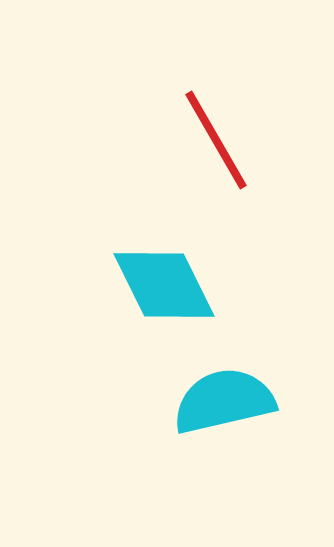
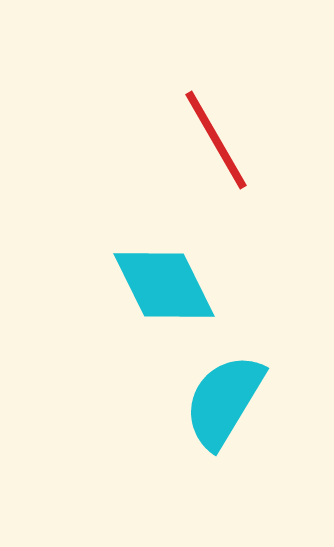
cyan semicircle: rotated 46 degrees counterclockwise
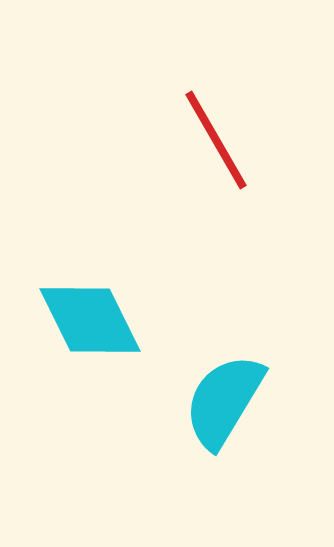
cyan diamond: moved 74 px left, 35 px down
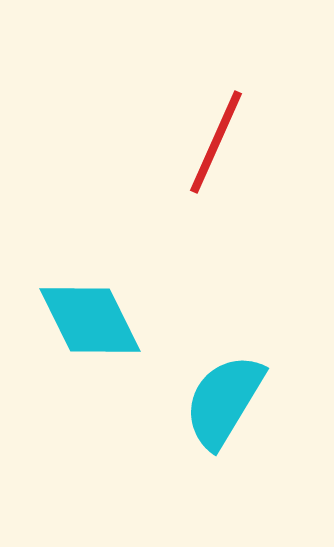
red line: moved 2 px down; rotated 54 degrees clockwise
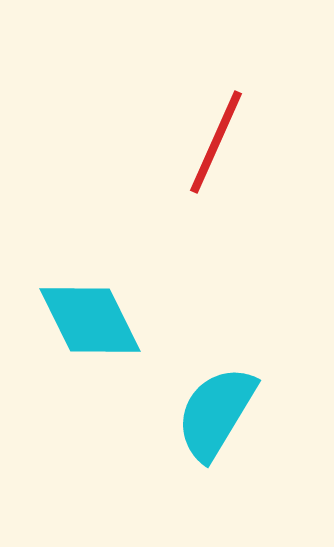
cyan semicircle: moved 8 px left, 12 px down
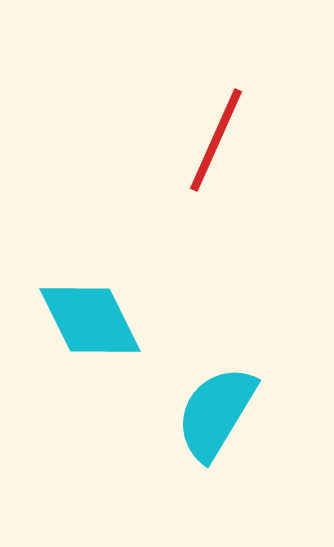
red line: moved 2 px up
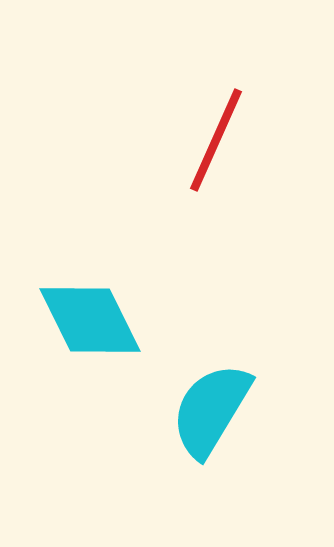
cyan semicircle: moved 5 px left, 3 px up
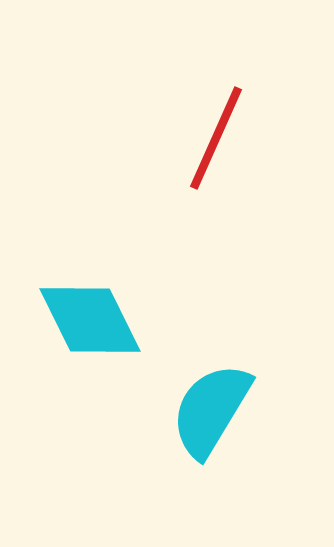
red line: moved 2 px up
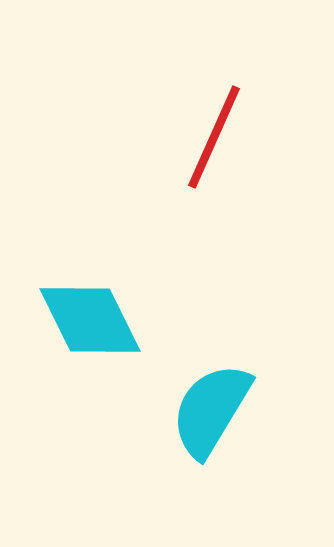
red line: moved 2 px left, 1 px up
